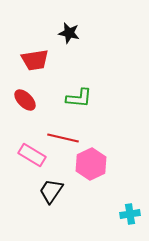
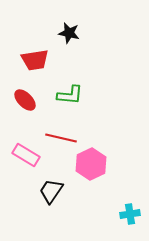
green L-shape: moved 9 px left, 3 px up
red line: moved 2 px left
pink rectangle: moved 6 px left
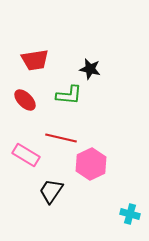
black star: moved 21 px right, 36 px down
green L-shape: moved 1 px left
cyan cross: rotated 24 degrees clockwise
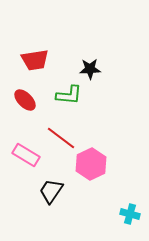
black star: rotated 15 degrees counterclockwise
red line: rotated 24 degrees clockwise
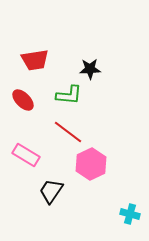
red ellipse: moved 2 px left
red line: moved 7 px right, 6 px up
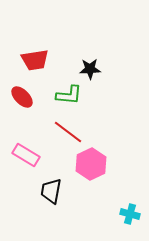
red ellipse: moved 1 px left, 3 px up
black trapezoid: rotated 24 degrees counterclockwise
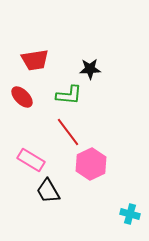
red line: rotated 16 degrees clockwise
pink rectangle: moved 5 px right, 5 px down
black trapezoid: moved 3 px left; rotated 40 degrees counterclockwise
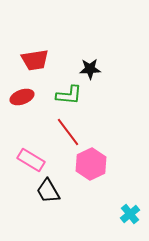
red ellipse: rotated 65 degrees counterclockwise
cyan cross: rotated 36 degrees clockwise
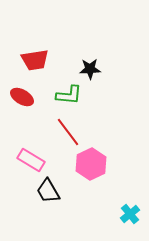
red ellipse: rotated 50 degrees clockwise
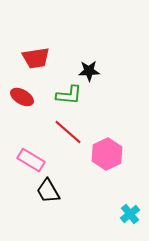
red trapezoid: moved 1 px right, 2 px up
black star: moved 1 px left, 2 px down
red line: rotated 12 degrees counterclockwise
pink hexagon: moved 16 px right, 10 px up
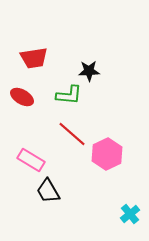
red trapezoid: moved 2 px left
red line: moved 4 px right, 2 px down
